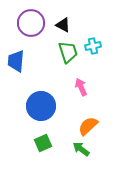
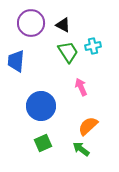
green trapezoid: rotated 15 degrees counterclockwise
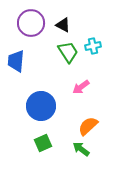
pink arrow: rotated 102 degrees counterclockwise
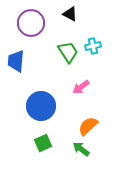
black triangle: moved 7 px right, 11 px up
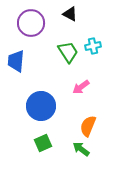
orange semicircle: rotated 25 degrees counterclockwise
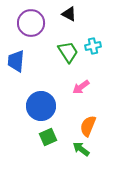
black triangle: moved 1 px left
green square: moved 5 px right, 6 px up
